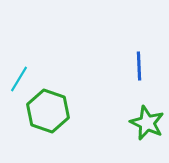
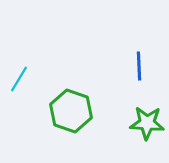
green hexagon: moved 23 px right
green star: rotated 20 degrees counterclockwise
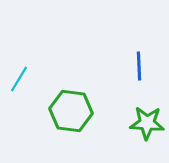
green hexagon: rotated 12 degrees counterclockwise
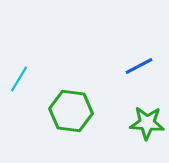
blue line: rotated 64 degrees clockwise
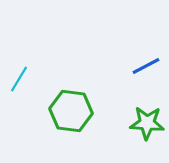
blue line: moved 7 px right
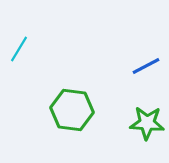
cyan line: moved 30 px up
green hexagon: moved 1 px right, 1 px up
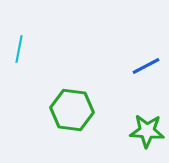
cyan line: rotated 20 degrees counterclockwise
green star: moved 8 px down
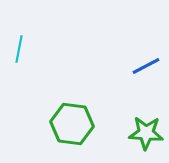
green hexagon: moved 14 px down
green star: moved 1 px left, 2 px down
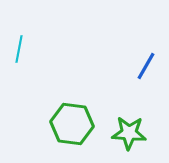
blue line: rotated 32 degrees counterclockwise
green star: moved 17 px left
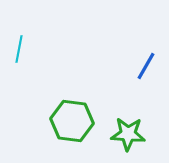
green hexagon: moved 3 px up
green star: moved 1 px left, 1 px down
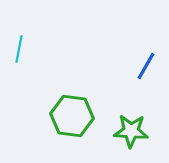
green hexagon: moved 5 px up
green star: moved 3 px right, 3 px up
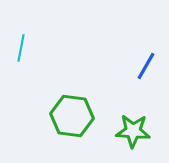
cyan line: moved 2 px right, 1 px up
green star: moved 2 px right
